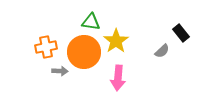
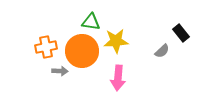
yellow star: rotated 30 degrees clockwise
orange circle: moved 2 px left, 1 px up
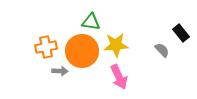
yellow star: moved 4 px down
gray semicircle: moved 1 px up; rotated 91 degrees counterclockwise
pink arrow: moved 1 px right, 1 px up; rotated 30 degrees counterclockwise
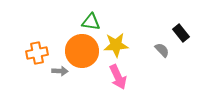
orange cross: moved 9 px left, 6 px down
pink arrow: moved 1 px left
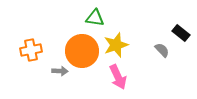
green triangle: moved 4 px right, 4 px up
black rectangle: rotated 12 degrees counterclockwise
yellow star: rotated 15 degrees counterclockwise
orange cross: moved 6 px left, 3 px up
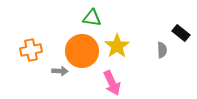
green triangle: moved 3 px left
yellow star: moved 1 px right, 1 px down; rotated 15 degrees counterclockwise
gray semicircle: rotated 42 degrees clockwise
pink arrow: moved 6 px left, 6 px down
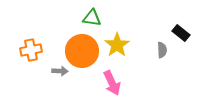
yellow star: moved 1 px up
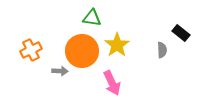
orange cross: rotated 15 degrees counterclockwise
